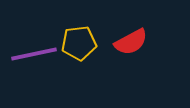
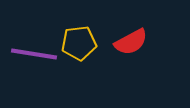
purple line: rotated 21 degrees clockwise
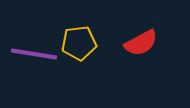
red semicircle: moved 10 px right, 1 px down
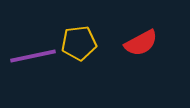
purple line: moved 1 px left, 2 px down; rotated 21 degrees counterclockwise
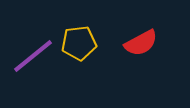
purple line: rotated 27 degrees counterclockwise
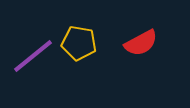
yellow pentagon: rotated 16 degrees clockwise
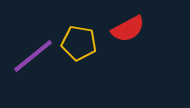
red semicircle: moved 13 px left, 14 px up
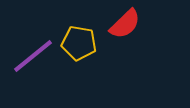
red semicircle: moved 3 px left, 5 px up; rotated 16 degrees counterclockwise
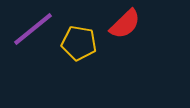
purple line: moved 27 px up
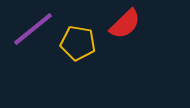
yellow pentagon: moved 1 px left
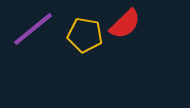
yellow pentagon: moved 7 px right, 8 px up
